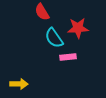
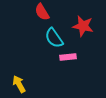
red star: moved 5 px right, 2 px up; rotated 15 degrees clockwise
yellow arrow: rotated 120 degrees counterclockwise
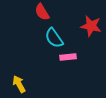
red star: moved 8 px right
